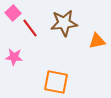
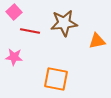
pink square: moved 1 px right, 1 px up
red line: moved 3 px down; rotated 42 degrees counterclockwise
orange square: moved 3 px up
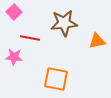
red line: moved 7 px down
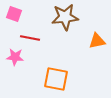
pink square: moved 2 px down; rotated 28 degrees counterclockwise
brown star: moved 1 px right, 6 px up
pink star: moved 1 px right
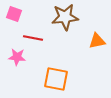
red line: moved 3 px right
pink star: moved 2 px right
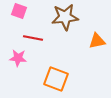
pink square: moved 5 px right, 3 px up
pink star: moved 1 px right, 1 px down
orange square: rotated 10 degrees clockwise
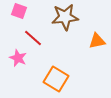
red line: rotated 30 degrees clockwise
pink star: rotated 18 degrees clockwise
orange square: rotated 10 degrees clockwise
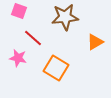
orange triangle: moved 2 px left, 1 px down; rotated 18 degrees counterclockwise
pink star: rotated 12 degrees counterclockwise
orange square: moved 11 px up
